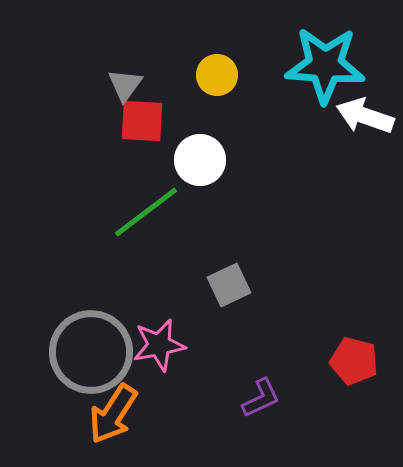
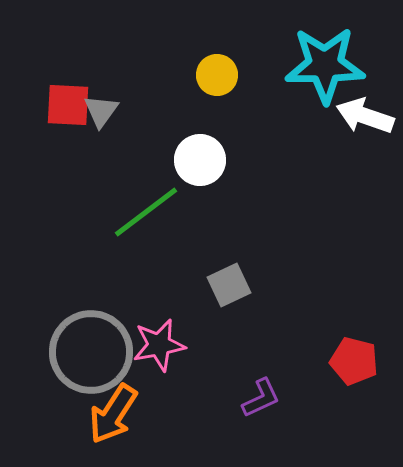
cyan star: rotated 4 degrees counterclockwise
gray triangle: moved 24 px left, 26 px down
red square: moved 74 px left, 16 px up
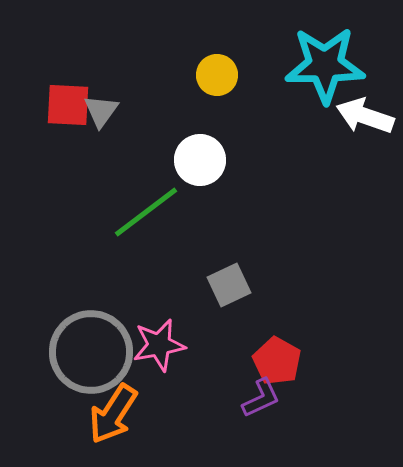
red pentagon: moved 77 px left; rotated 15 degrees clockwise
